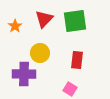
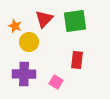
orange star: rotated 16 degrees counterclockwise
yellow circle: moved 11 px left, 11 px up
pink square: moved 14 px left, 7 px up
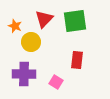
yellow circle: moved 2 px right
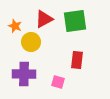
red triangle: rotated 18 degrees clockwise
pink square: moved 2 px right; rotated 16 degrees counterclockwise
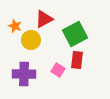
green square: moved 13 px down; rotated 20 degrees counterclockwise
yellow circle: moved 2 px up
pink square: moved 12 px up; rotated 16 degrees clockwise
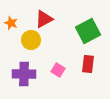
orange star: moved 4 px left, 3 px up
green square: moved 13 px right, 3 px up
red rectangle: moved 11 px right, 4 px down
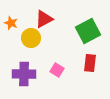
yellow circle: moved 2 px up
red rectangle: moved 2 px right, 1 px up
pink square: moved 1 px left
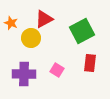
green square: moved 6 px left
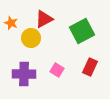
red rectangle: moved 4 px down; rotated 18 degrees clockwise
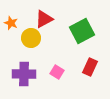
pink square: moved 2 px down
